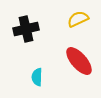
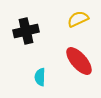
black cross: moved 2 px down
cyan semicircle: moved 3 px right
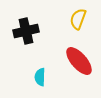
yellow semicircle: rotated 45 degrees counterclockwise
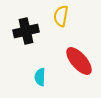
yellow semicircle: moved 17 px left, 3 px up; rotated 10 degrees counterclockwise
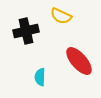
yellow semicircle: rotated 75 degrees counterclockwise
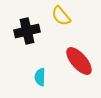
yellow semicircle: rotated 25 degrees clockwise
black cross: moved 1 px right
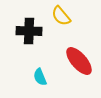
black cross: moved 2 px right; rotated 15 degrees clockwise
cyan semicircle: rotated 24 degrees counterclockwise
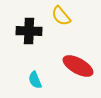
red ellipse: moved 1 px left, 5 px down; rotated 20 degrees counterclockwise
cyan semicircle: moved 5 px left, 3 px down
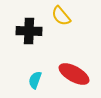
red ellipse: moved 4 px left, 8 px down
cyan semicircle: rotated 42 degrees clockwise
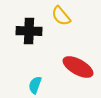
red ellipse: moved 4 px right, 7 px up
cyan semicircle: moved 5 px down
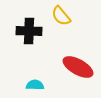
cyan semicircle: rotated 72 degrees clockwise
